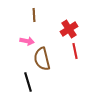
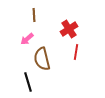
pink arrow: moved 2 px up; rotated 128 degrees clockwise
red line: moved 1 px right, 1 px down; rotated 21 degrees clockwise
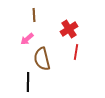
black line: rotated 18 degrees clockwise
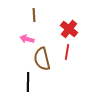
red cross: rotated 18 degrees counterclockwise
pink arrow: rotated 56 degrees clockwise
red line: moved 9 px left
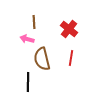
brown line: moved 7 px down
red line: moved 4 px right, 6 px down
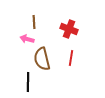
red cross: rotated 18 degrees counterclockwise
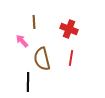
pink arrow: moved 5 px left, 2 px down; rotated 32 degrees clockwise
